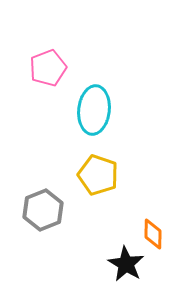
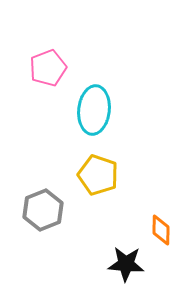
orange diamond: moved 8 px right, 4 px up
black star: rotated 27 degrees counterclockwise
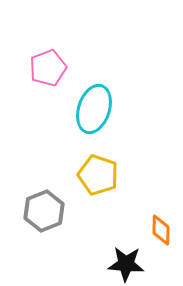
cyan ellipse: moved 1 px up; rotated 12 degrees clockwise
gray hexagon: moved 1 px right, 1 px down
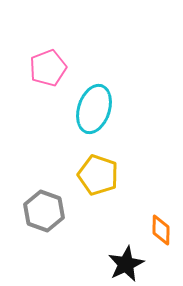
gray hexagon: rotated 18 degrees counterclockwise
black star: rotated 30 degrees counterclockwise
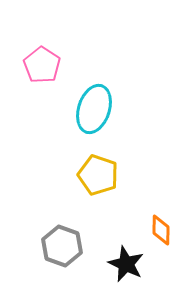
pink pentagon: moved 6 px left, 3 px up; rotated 18 degrees counterclockwise
gray hexagon: moved 18 px right, 35 px down
black star: rotated 21 degrees counterclockwise
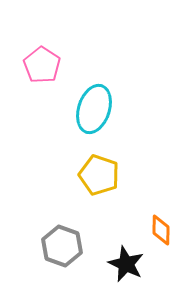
yellow pentagon: moved 1 px right
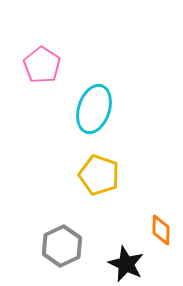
gray hexagon: rotated 15 degrees clockwise
